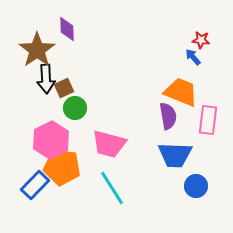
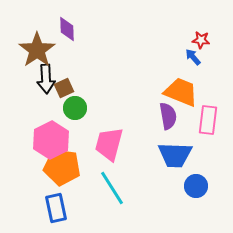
pink trapezoid: rotated 90 degrees clockwise
blue rectangle: moved 21 px right, 23 px down; rotated 56 degrees counterclockwise
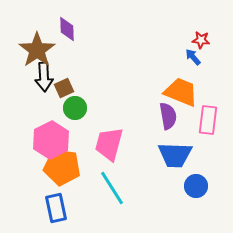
black arrow: moved 2 px left, 2 px up
